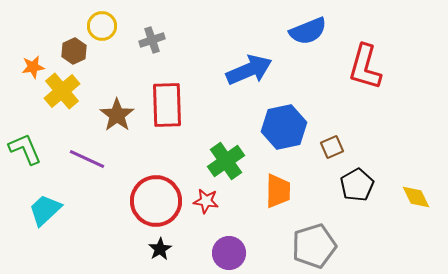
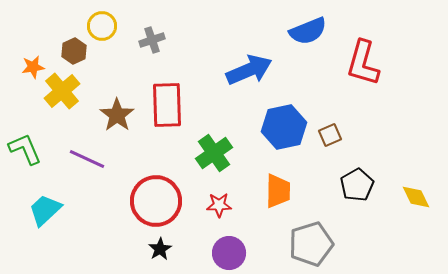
red L-shape: moved 2 px left, 4 px up
brown square: moved 2 px left, 12 px up
green cross: moved 12 px left, 8 px up
red star: moved 13 px right, 4 px down; rotated 10 degrees counterclockwise
gray pentagon: moved 3 px left, 2 px up
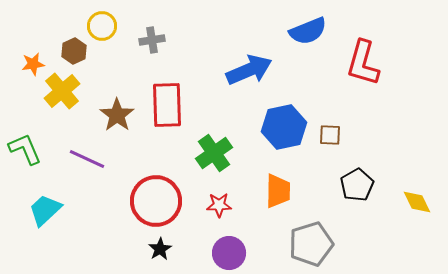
gray cross: rotated 10 degrees clockwise
orange star: moved 3 px up
brown square: rotated 25 degrees clockwise
yellow diamond: moved 1 px right, 5 px down
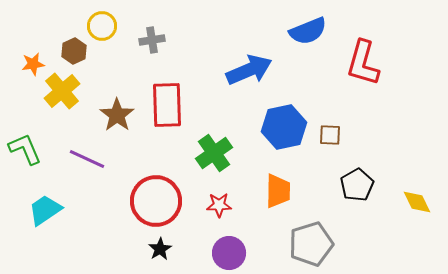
cyan trapezoid: rotated 9 degrees clockwise
